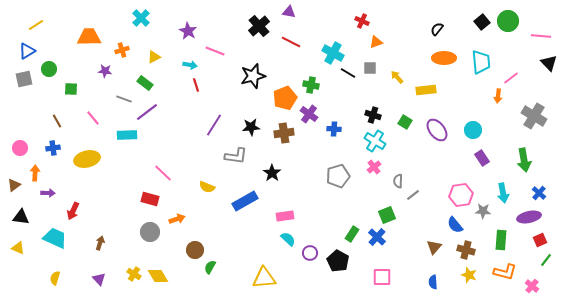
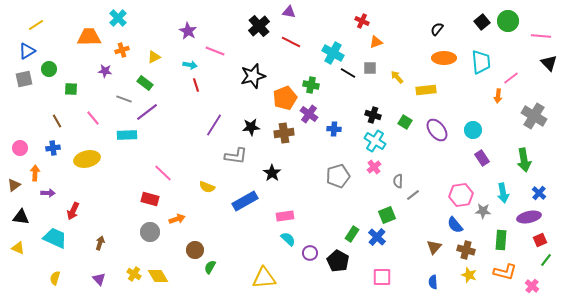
cyan cross at (141, 18): moved 23 px left
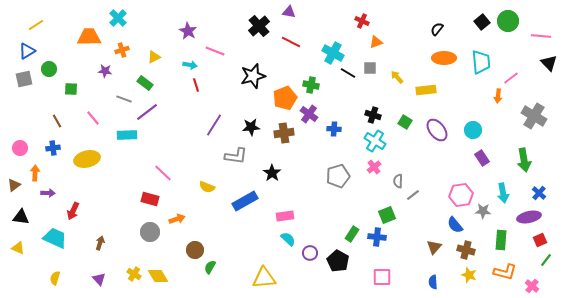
blue cross at (377, 237): rotated 36 degrees counterclockwise
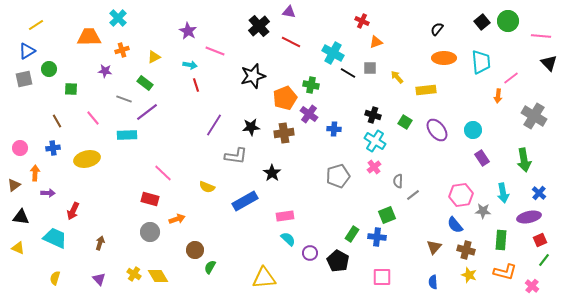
green line at (546, 260): moved 2 px left
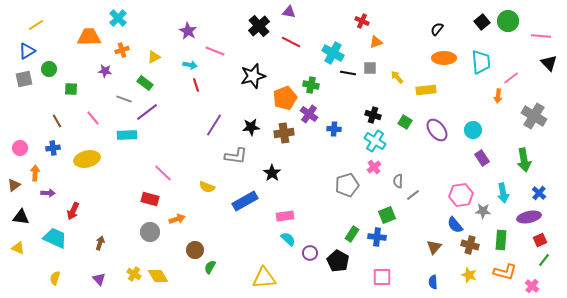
black line at (348, 73): rotated 21 degrees counterclockwise
gray pentagon at (338, 176): moved 9 px right, 9 px down
brown cross at (466, 250): moved 4 px right, 5 px up
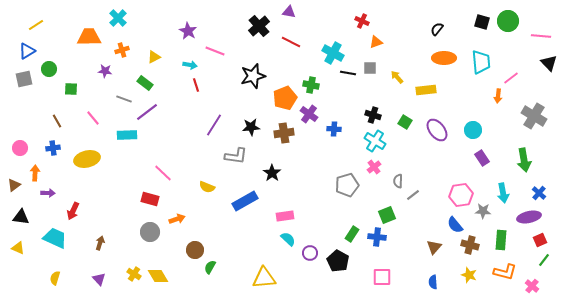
black square at (482, 22): rotated 35 degrees counterclockwise
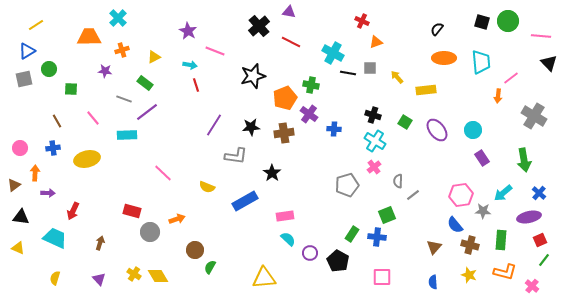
cyan arrow at (503, 193): rotated 60 degrees clockwise
red rectangle at (150, 199): moved 18 px left, 12 px down
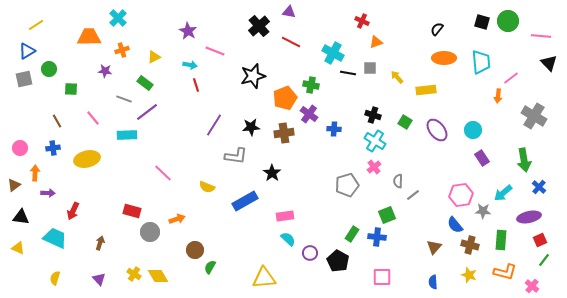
blue cross at (539, 193): moved 6 px up
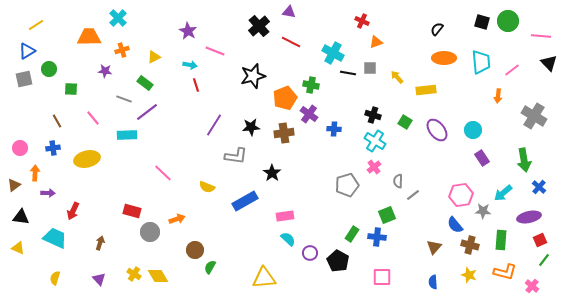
pink line at (511, 78): moved 1 px right, 8 px up
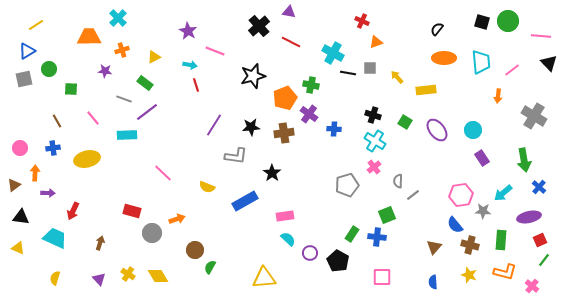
gray circle at (150, 232): moved 2 px right, 1 px down
yellow cross at (134, 274): moved 6 px left
